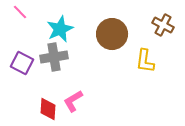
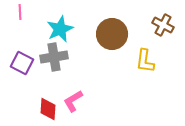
pink line: rotated 42 degrees clockwise
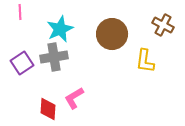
purple square: rotated 30 degrees clockwise
pink L-shape: moved 1 px right, 3 px up
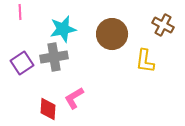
cyan star: moved 3 px right; rotated 12 degrees clockwise
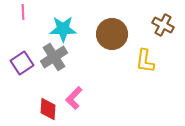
pink line: moved 3 px right
cyan star: rotated 12 degrees clockwise
gray cross: rotated 24 degrees counterclockwise
pink L-shape: rotated 15 degrees counterclockwise
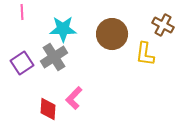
pink line: moved 1 px left
yellow L-shape: moved 7 px up
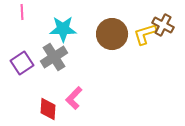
yellow L-shape: moved 20 px up; rotated 65 degrees clockwise
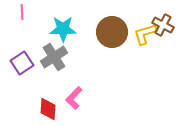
brown circle: moved 2 px up
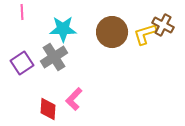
pink L-shape: moved 1 px down
